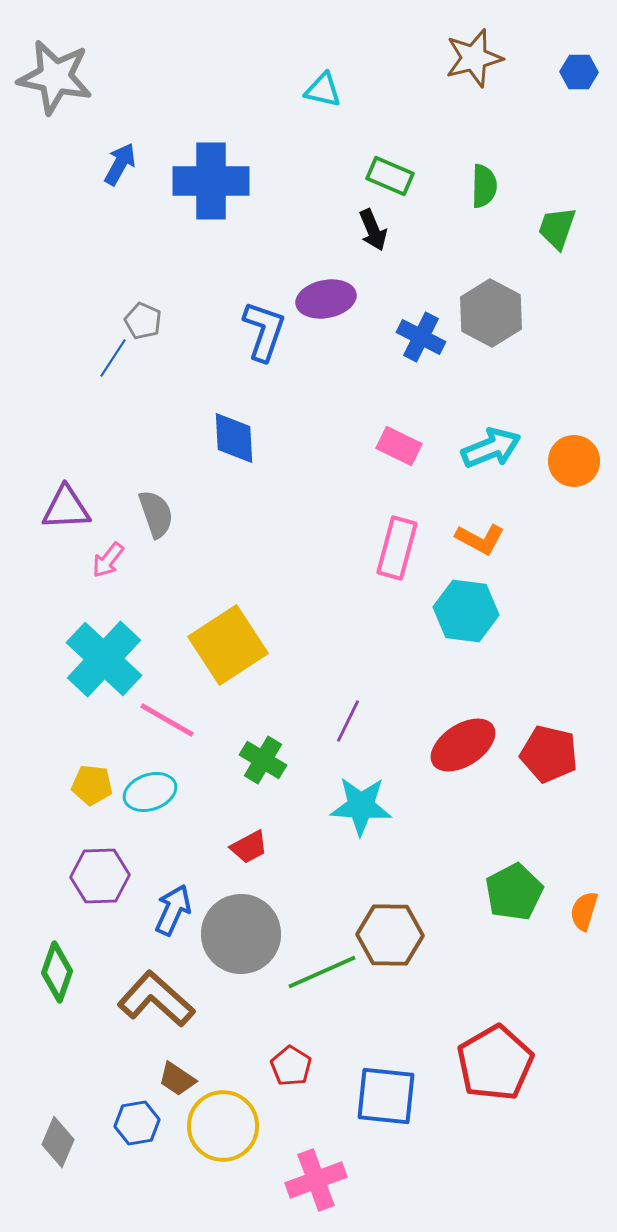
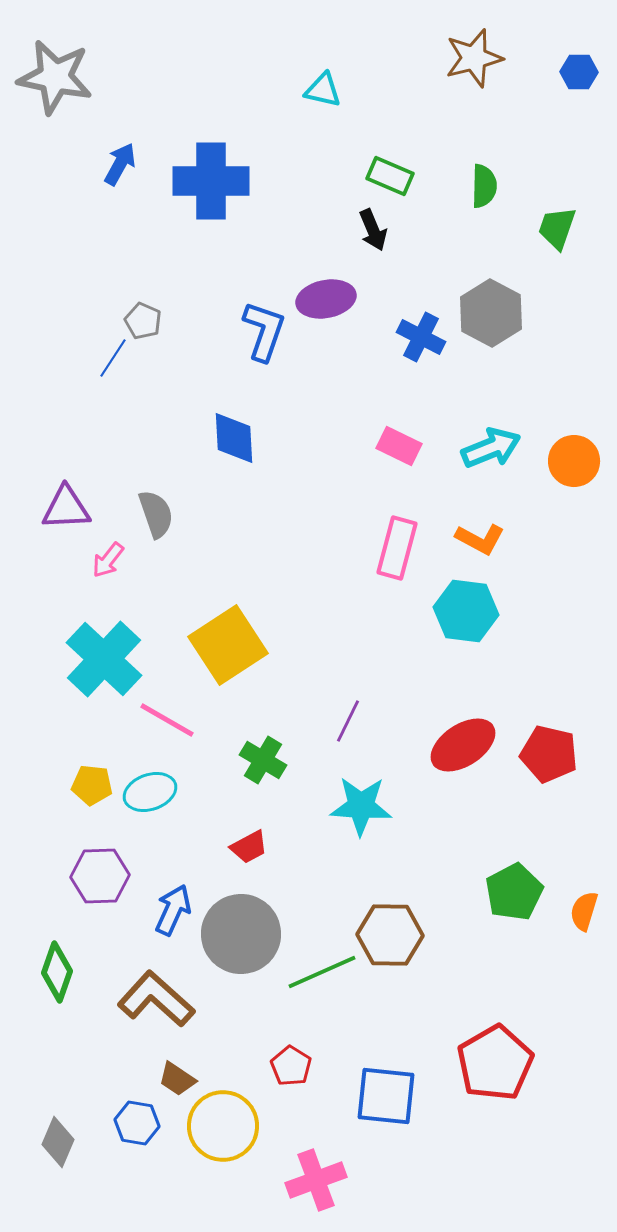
blue hexagon at (137, 1123): rotated 18 degrees clockwise
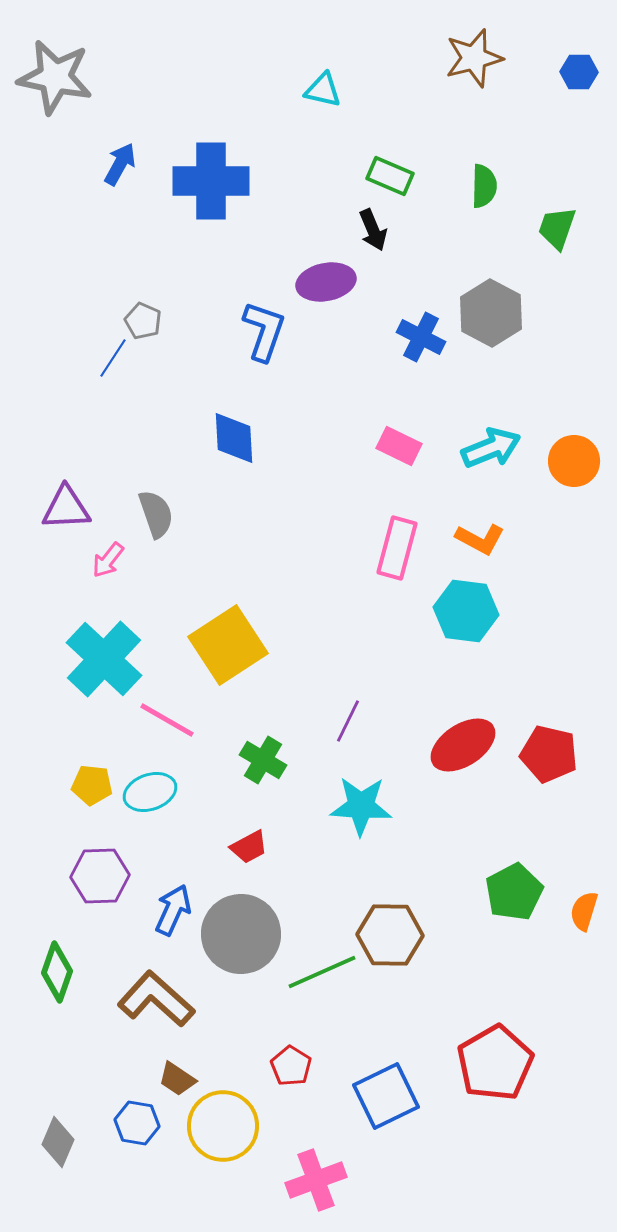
purple ellipse at (326, 299): moved 17 px up
blue square at (386, 1096): rotated 32 degrees counterclockwise
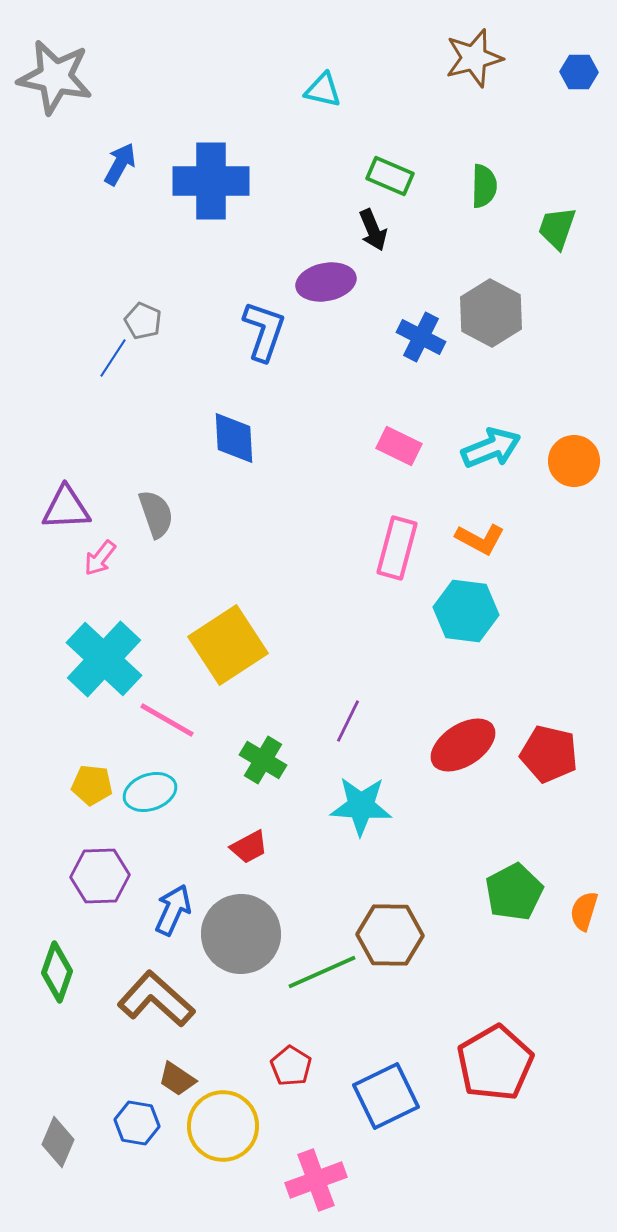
pink arrow at (108, 560): moved 8 px left, 2 px up
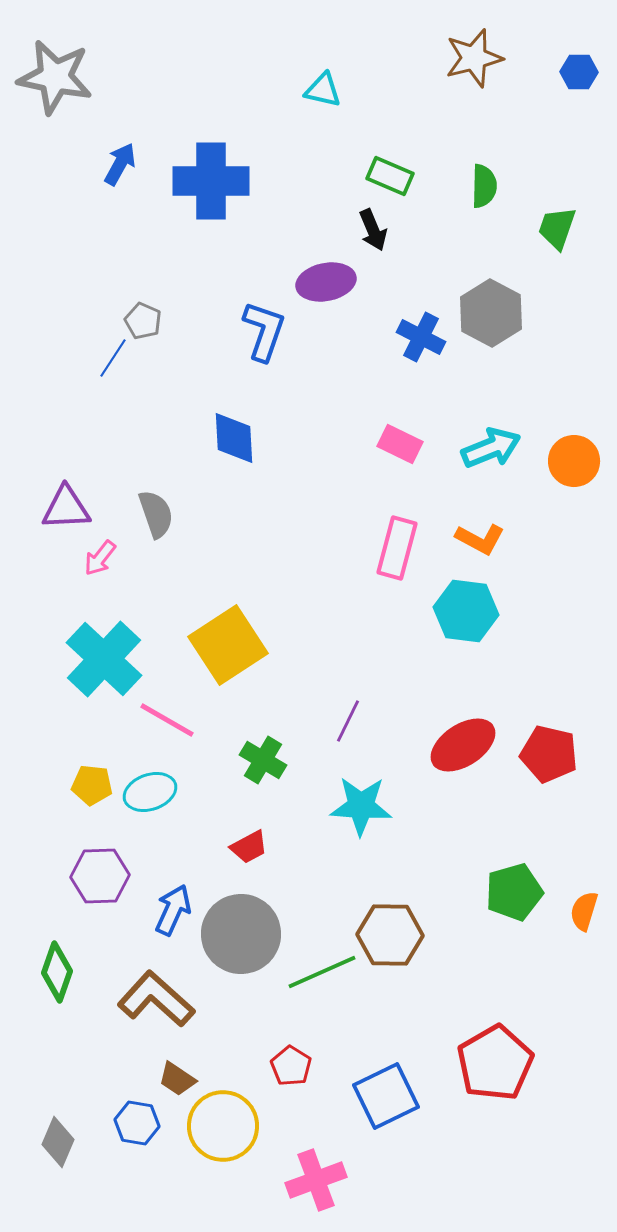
pink rectangle at (399, 446): moved 1 px right, 2 px up
green pentagon at (514, 892): rotated 12 degrees clockwise
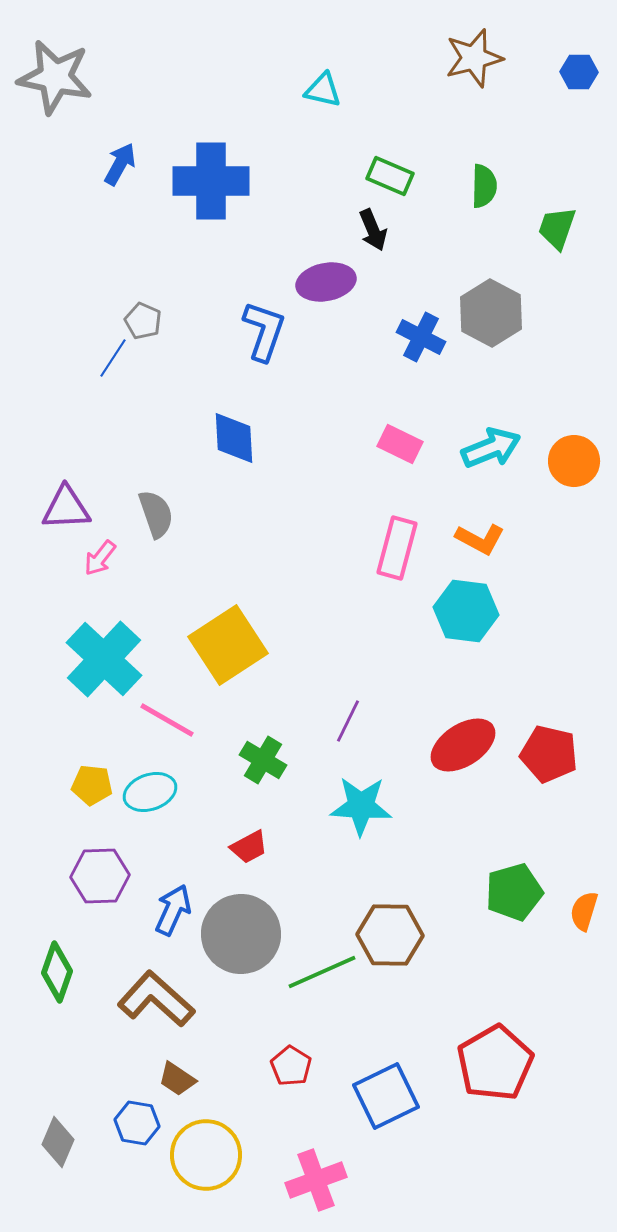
yellow circle at (223, 1126): moved 17 px left, 29 px down
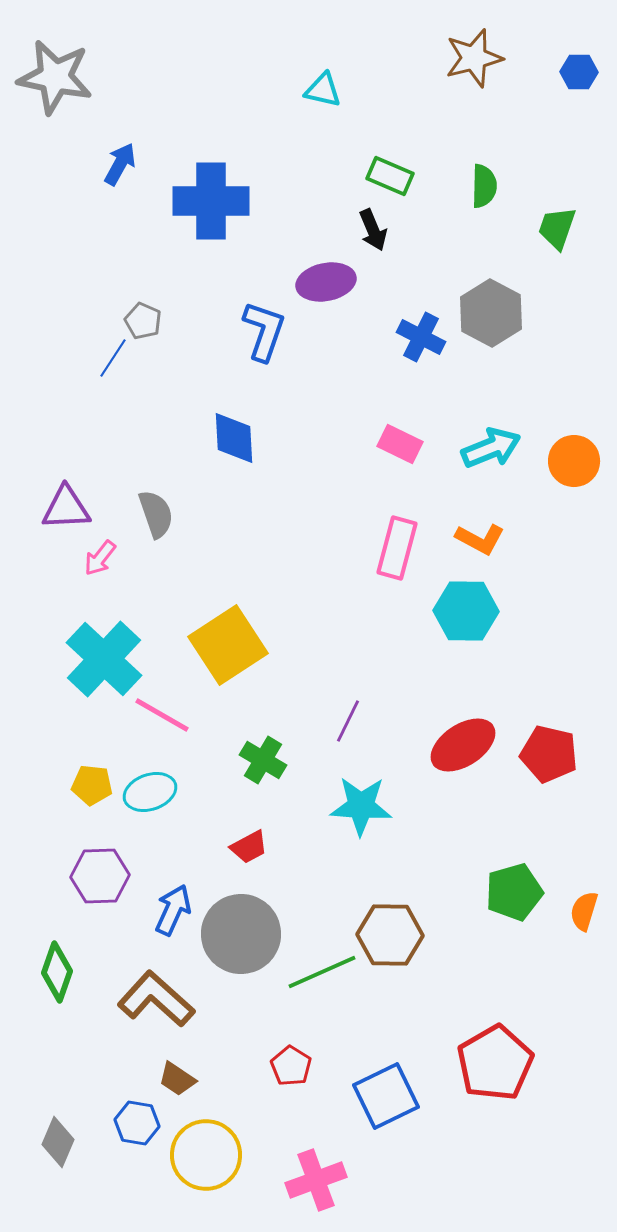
blue cross at (211, 181): moved 20 px down
cyan hexagon at (466, 611): rotated 6 degrees counterclockwise
pink line at (167, 720): moved 5 px left, 5 px up
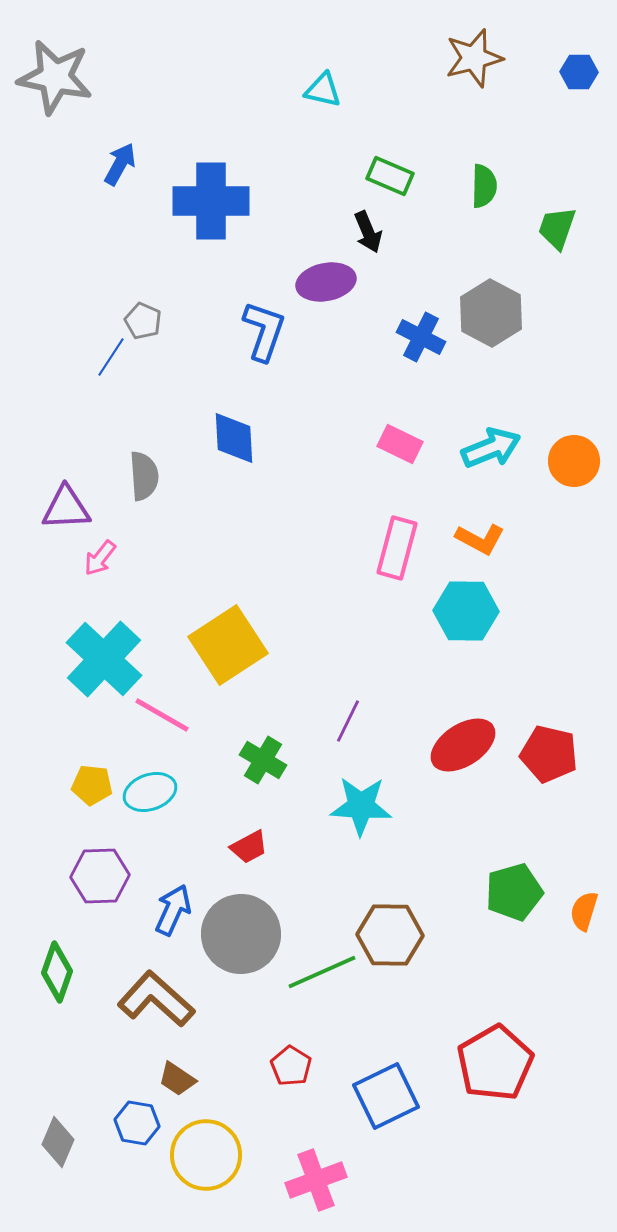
black arrow at (373, 230): moved 5 px left, 2 px down
blue line at (113, 358): moved 2 px left, 1 px up
gray semicircle at (156, 514): moved 12 px left, 38 px up; rotated 15 degrees clockwise
